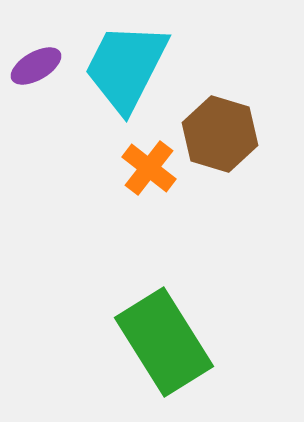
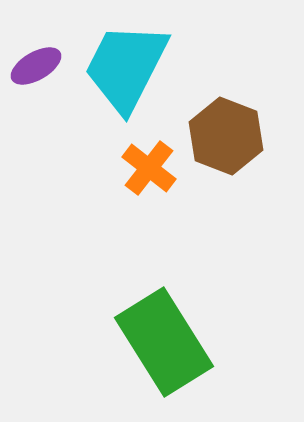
brown hexagon: moved 6 px right, 2 px down; rotated 4 degrees clockwise
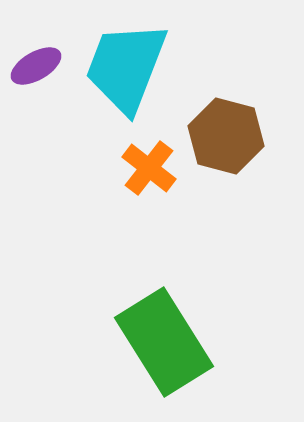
cyan trapezoid: rotated 6 degrees counterclockwise
brown hexagon: rotated 6 degrees counterclockwise
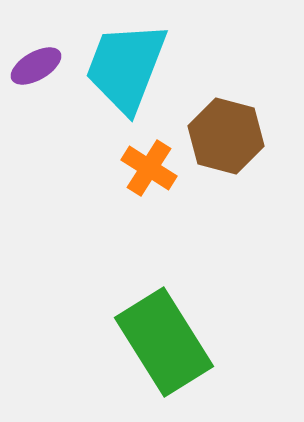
orange cross: rotated 6 degrees counterclockwise
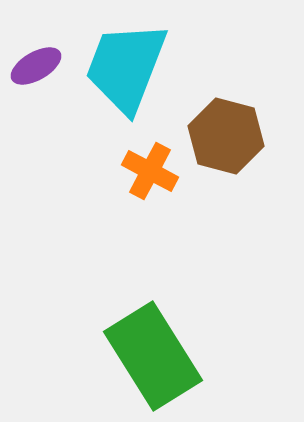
orange cross: moved 1 px right, 3 px down; rotated 4 degrees counterclockwise
green rectangle: moved 11 px left, 14 px down
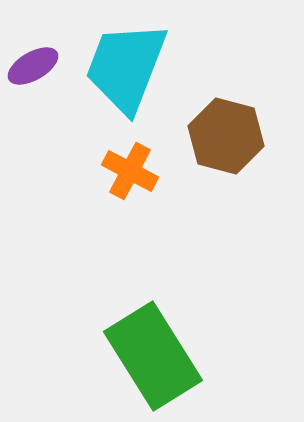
purple ellipse: moved 3 px left
orange cross: moved 20 px left
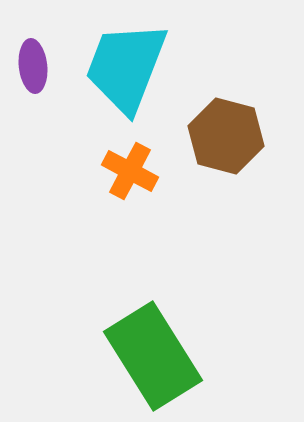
purple ellipse: rotated 66 degrees counterclockwise
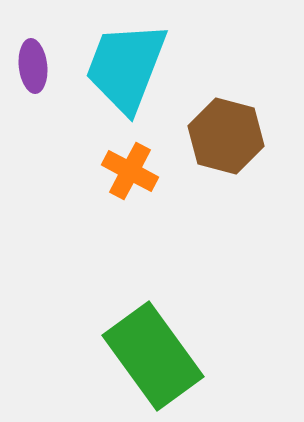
green rectangle: rotated 4 degrees counterclockwise
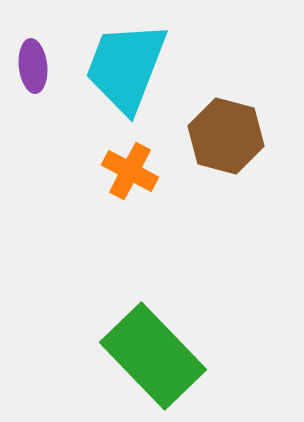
green rectangle: rotated 8 degrees counterclockwise
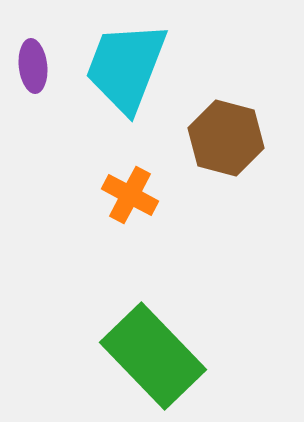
brown hexagon: moved 2 px down
orange cross: moved 24 px down
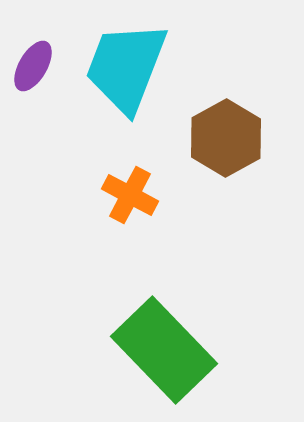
purple ellipse: rotated 36 degrees clockwise
brown hexagon: rotated 16 degrees clockwise
green rectangle: moved 11 px right, 6 px up
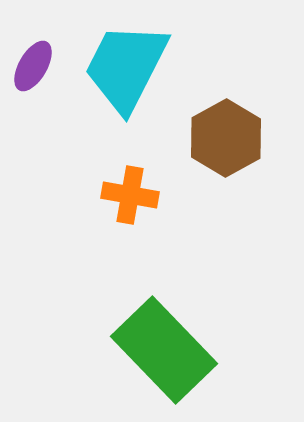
cyan trapezoid: rotated 6 degrees clockwise
orange cross: rotated 18 degrees counterclockwise
